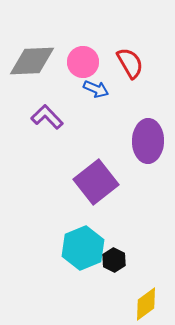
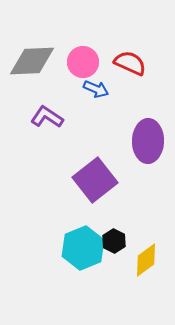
red semicircle: rotated 36 degrees counterclockwise
purple L-shape: rotated 12 degrees counterclockwise
purple square: moved 1 px left, 2 px up
black hexagon: moved 19 px up
yellow diamond: moved 44 px up
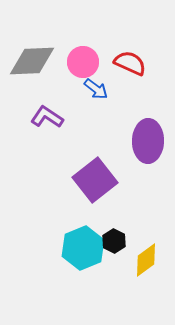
blue arrow: rotated 15 degrees clockwise
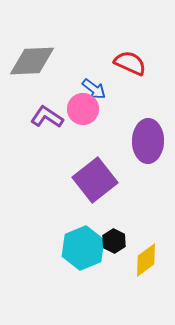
pink circle: moved 47 px down
blue arrow: moved 2 px left
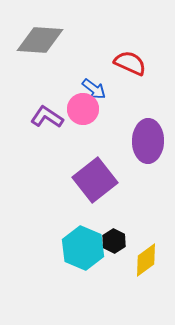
gray diamond: moved 8 px right, 21 px up; rotated 6 degrees clockwise
cyan hexagon: rotated 15 degrees counterclockwise
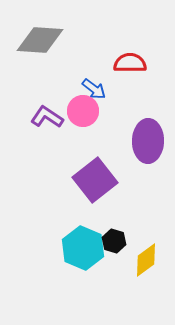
red semicircle: rotated 24 degrees counterclockwise
pink circle: moved 2 px down
black hexagon: rotated 10 degrees counterclockwise
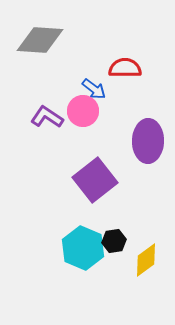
red semicircle: moved 5 px left, 5 px down
black hexagon: rotated 25 degrees counterclockwise
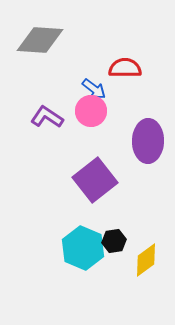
pink circle: moved 8 px right
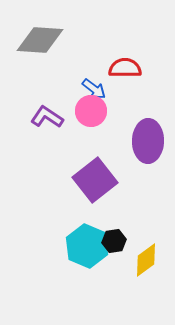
cyan hexagon: moved 4 px right, 2 px up
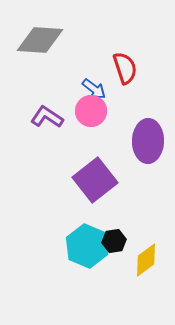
red semicircle: rotated 72 degrees clockwise
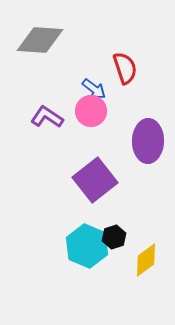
black hexagon: moved 4 px up; rotated 10 degrees counterclockwise
